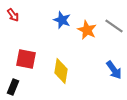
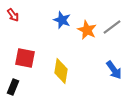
gray line: moved 2 px left, 1 px down; rotated 72 degrees counterclockwise
red square: moved 1 px left, 1 px up
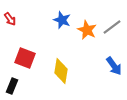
red arrow: moved 3 px left, 4 px down
red square: rotated 10 degrees clockwise
blue arrow: moved 4 px up
black rectangle: moved 1 px left, 1 px up
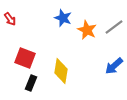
blue star: moved 1 px right, 2 px up
gray line: moved 2 px right
blue arrow: rotated 84 degrees clockwise
black rectangle: moved 19 px right, 3 px up
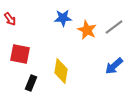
blue star: rotated 24 degrees counterclockwise
red square: moved 5 px left, 4 px up; rotated 10 degrees counterclockwise
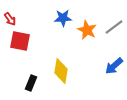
red square: moved 13 px up
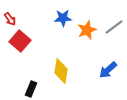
orange star: rotated 24 degrees clockwise
red square: rotated 30 degrees clockwise
blue arrow: moved 6 px left, 4 px down
black rectangle: moved 6 px down
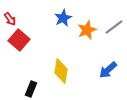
blue star: rotated 24 degrees counterclockwise
red square: moved 1 px left, 1 px up
